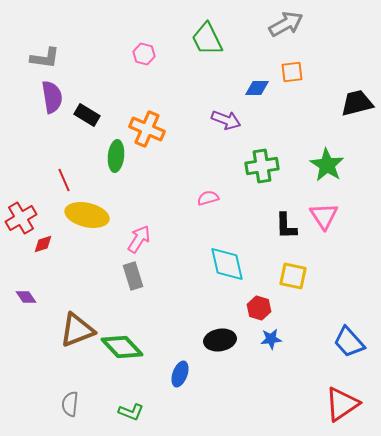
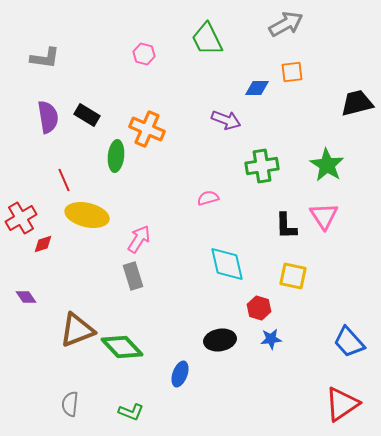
purple semicircle: moved 4 px left, 20 px down
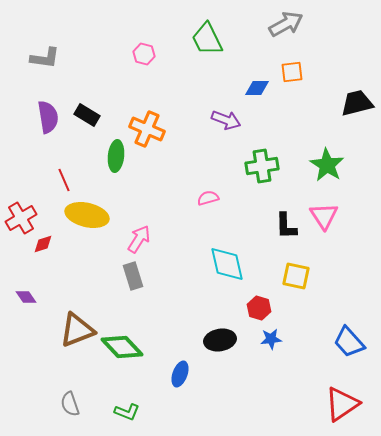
yellow square: moved 3 px right
gray semicircle: rotated 25 degrees counterclockwise
green L-shape: moved 4 px left
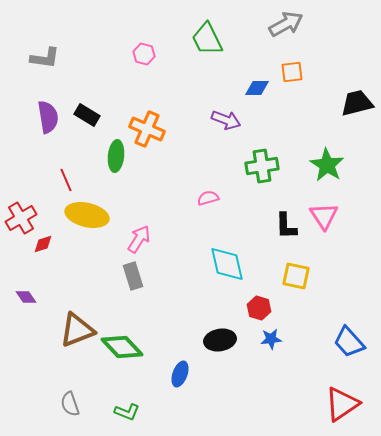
red line: moved 2 px right
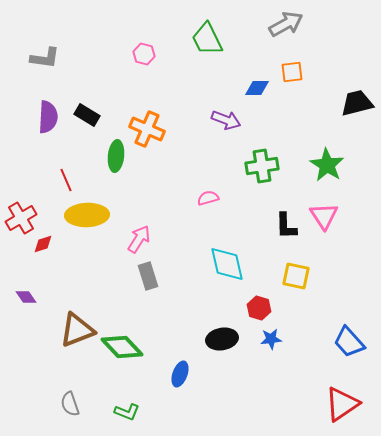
purple semicircle: rotated 12 degrees clockwise
yellow ellipse: rotated 15 degrees counterclockwise
gray rectangle: moved 15 px right
black ellipse: moved 2 px right, 1 px up
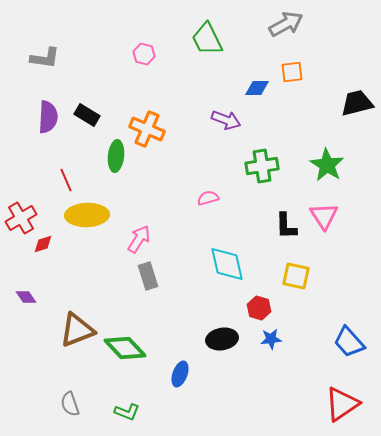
green diamond: moved 3 px right, 1 px down
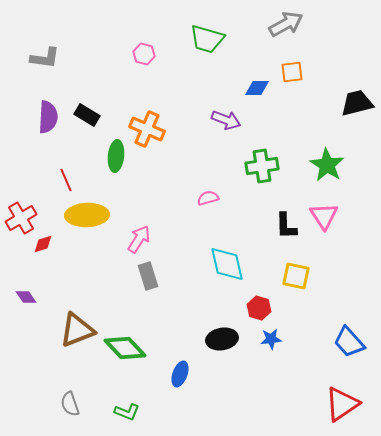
green trapezoid: rotated 48 degrees counterclockwise
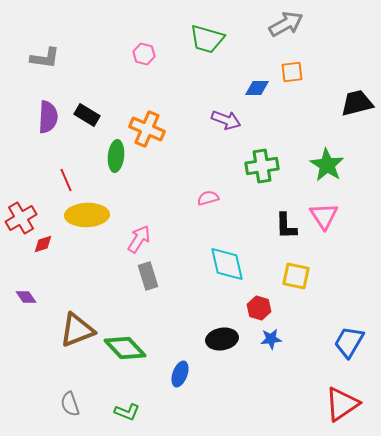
blue trapezoid: rotated 72 degrees clockwise
